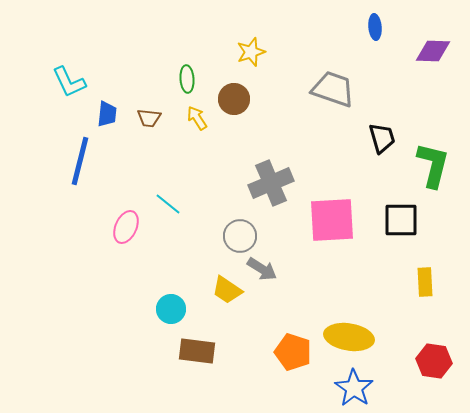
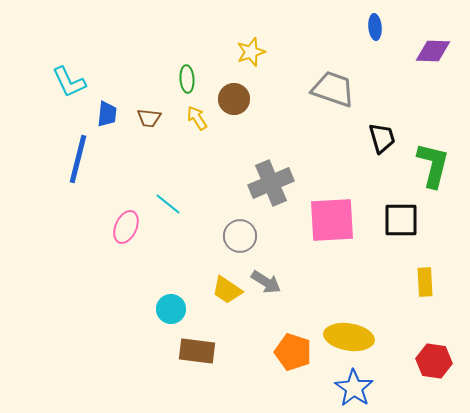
blue line: moved 2 px left, 2 px up
gray arrow: moved 4 px right, 13 px down
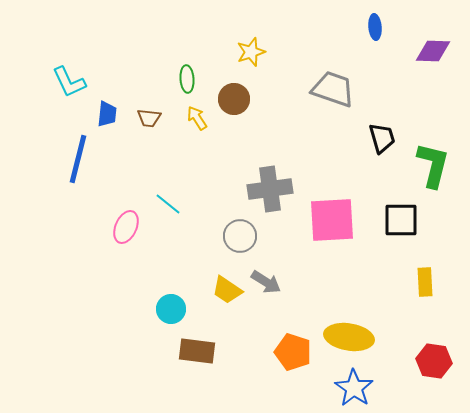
gray cross: moved 1 px left, 6 px down; rotated 15 degrees clockwise
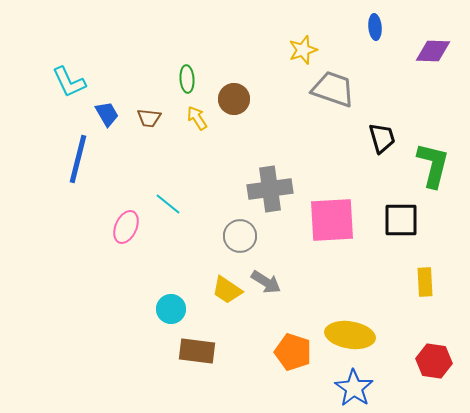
yellow star: moved 52 px right, 2 px up
blue trapezoid: rotated 36 degrees counterclockwise
yellow ellipse: moved 1 px right, 2 px up
